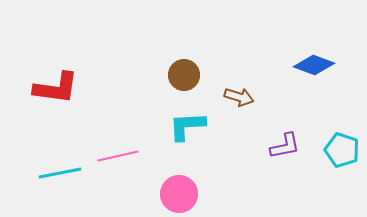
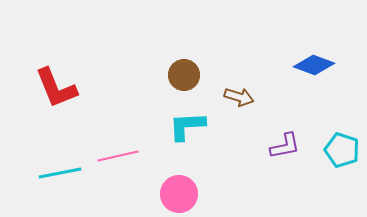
red L-shape: rotated 60 degrees clockwise
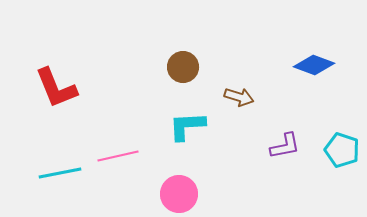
brown circle: moved 1 px left, 8 px up
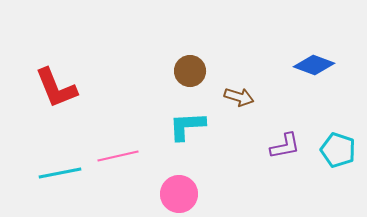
brown circle: moved 7 px right, 4 px down
cyan pentagon: moved 4 px left
